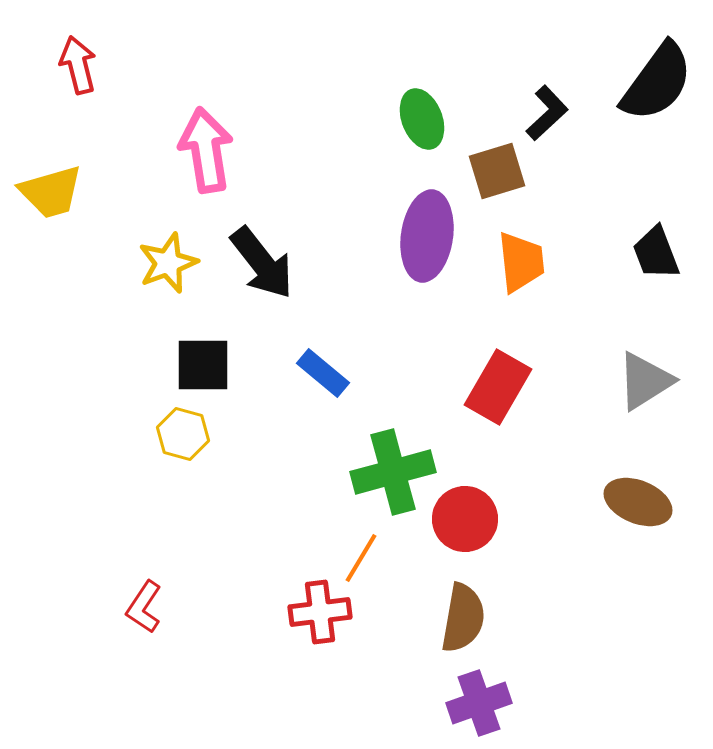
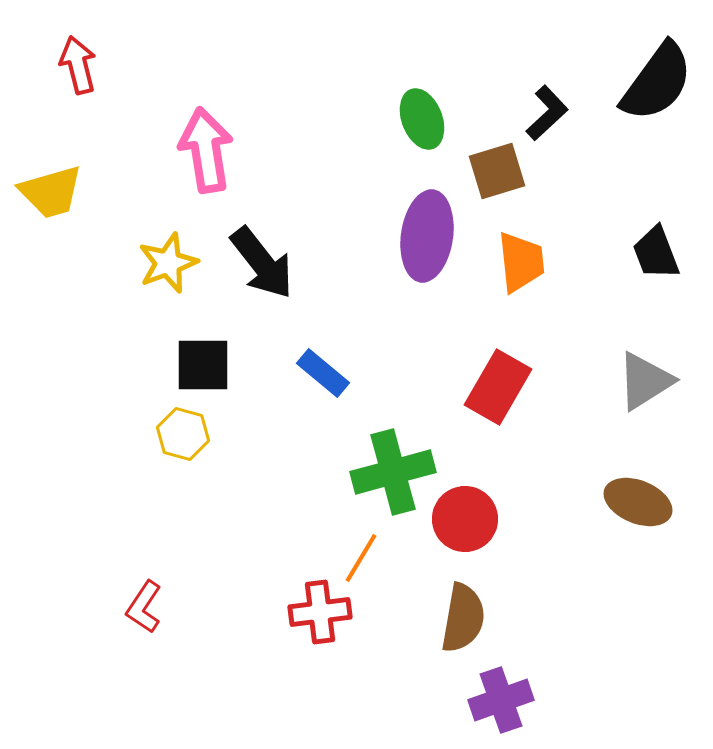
purple cross: moved 22 px right, 3 px up
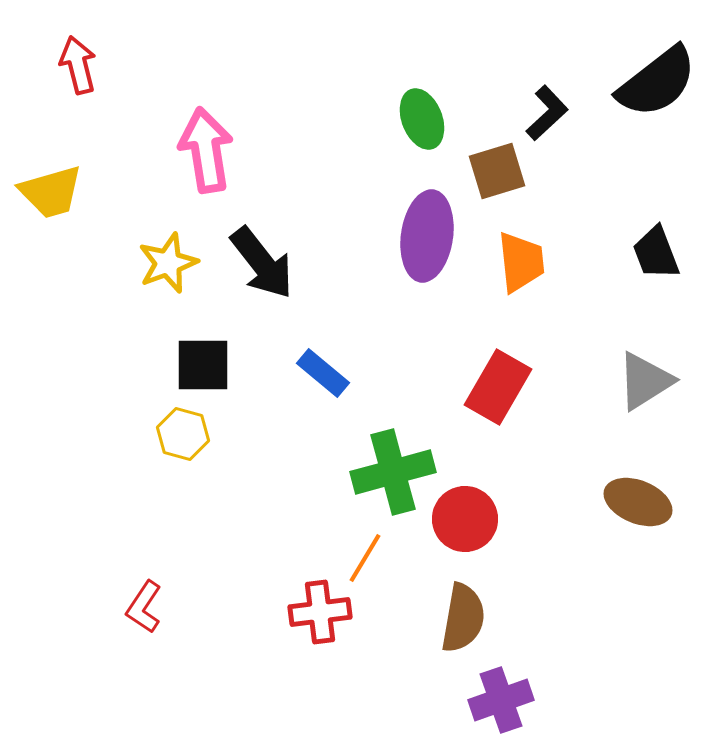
black semicircle: rotated 16 degrees clockwise
orange line: moved 4 px right
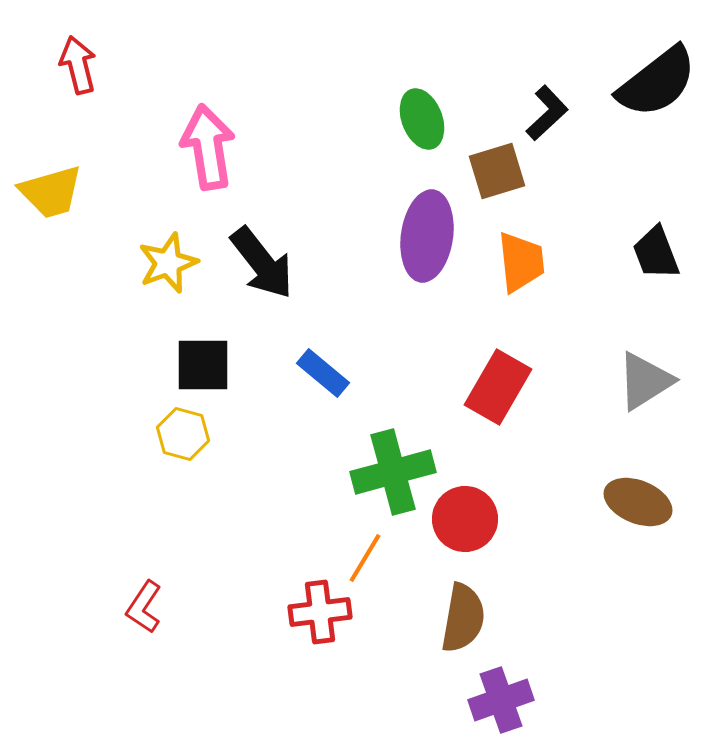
pink arrow: moved 2 px right, 3 px up
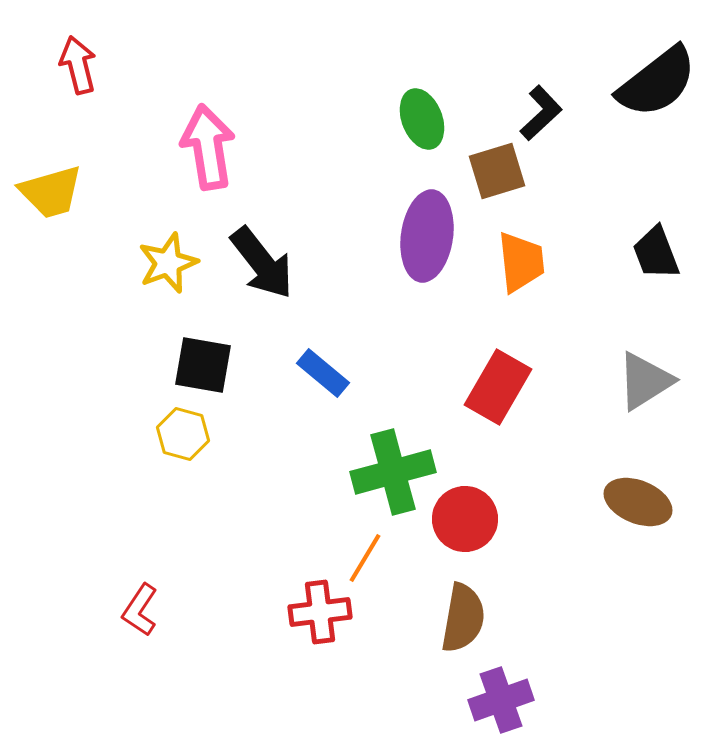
black L-shape: moved 6 px left
black square: rotated 10 degrees clockwise
red L-shape: moved 4 px left, 3 px down
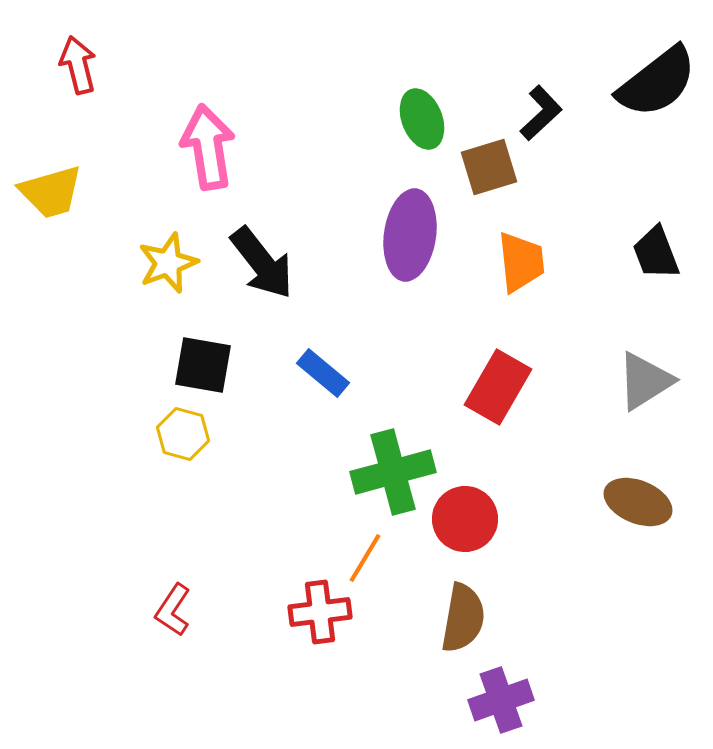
brown square: moved 8 px left, 4 px up
purple ellipse: moved 17 px left, 1 px up
red L-shape: moved 33 px right
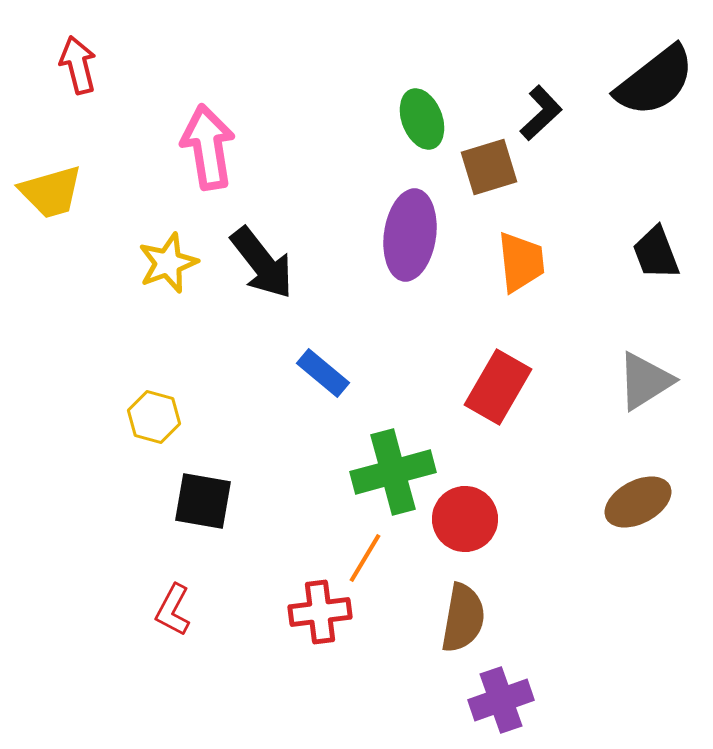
black semicircle: moved 2 px left, 1 px up
black square: moved 136 px down
yellow hexagon: moved 29 px left, 17 px up
brown ellipse: rotated 50 degrees counterclockwise
red L-shape: rotated 6 degrees counterclockwise
